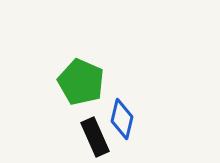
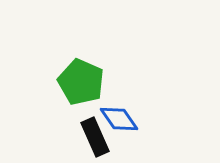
blue diamond: moved 3 px left; rotated 48 degrees counterclockwise
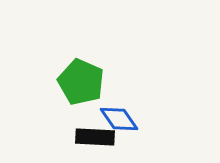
black rectangle: rotated 63 degrees counterclockwise
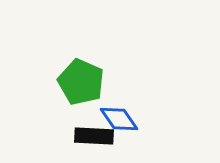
black rectangle: moved 1 px left, 1 px up
